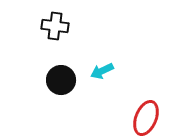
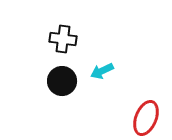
black cross: moved 8 px right, 13 px down
black circle: moved 1 px right, 1 px down
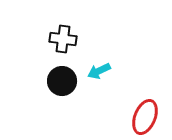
cyan arrow: moved 3 px left
red ellipse: moved 1 px left, 1 px up
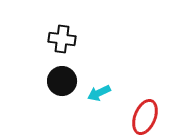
black cross: moved 1 px left
cyan arrow: moved 22 px down
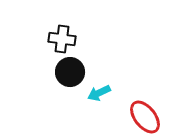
black circle: moved 8 px right, 9 px up
red ellipse: rotated 60 degrees counterclockwise
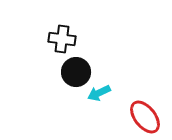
black circle: moved 6 px right
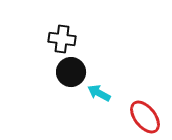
black circle: moved 5 px left
cyan arrow: rotated 55 degrees clockwise
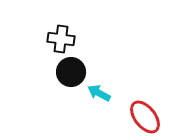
black cross: moved 1 px left
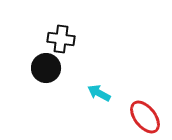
black circle: moved 25 px left, 4 px up
